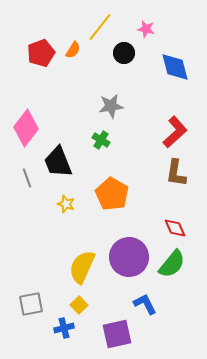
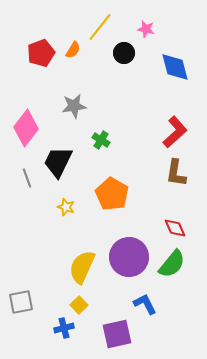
gray star: moved 37 px left
black trapezoid: rotated 48 degrees clockwise
yellow star: moved 3 px down
gray square: moved 10 px left, 2 px up
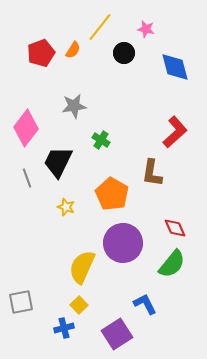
brown L-shape: moved 24 px left
purple circle: moved 6 px left, 14 px up
purple square: rotated 20 degrees counterclockwise
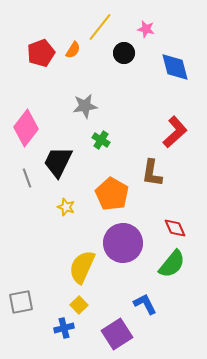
gray star: moved 11 px right
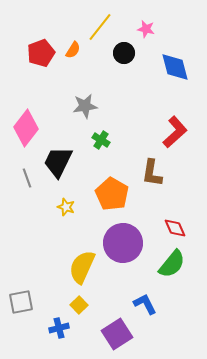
blue cross: moved 5 px left
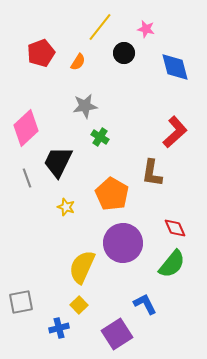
orange semicircle: moved 5 px right, 12 px down
pink diamond: rotated 9 degrees clockwise
green cross: moved 1 px left, 3 px up
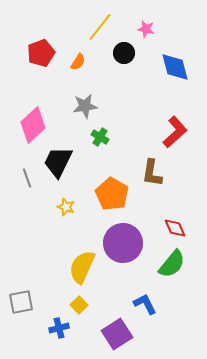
pink diamond: moved 7 px right, 3 px up
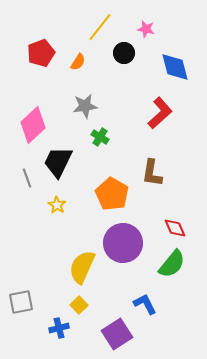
red L-shape: moved 15 px left, 19 px up
yellow star: moved 9 px left, 2 px up; rotated 12 degrees clockwise
